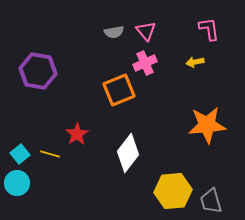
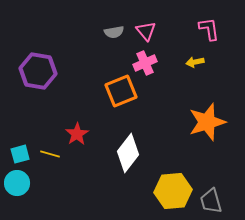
orange square: moved 2 px right, 1 px down
orange star: moved 3 px up; rotated 12 degrees counterclockwise
cyan square: rotated 24 degrees clockwise
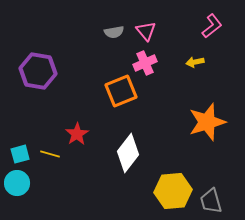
pink L-shape: moved 3 px right, 3 px up; rotated 60 degrees clockwise
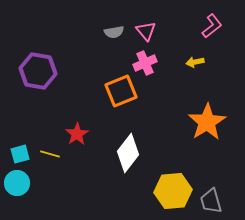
orange star: rotated 15 degrees counterclockwise
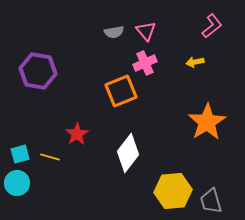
yellow line: moved 3 px down
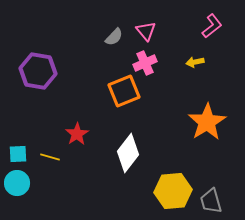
gray semicircle: moved 5 px down; rotated 36 degrees counterclockwise
orange square: moved 3 px right
cyan square: moved 2 px left; rotated 12 degrees clockwise
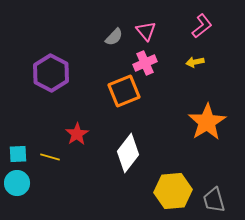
pink L-shape: moved 10 px left
purple hexagon: moved 13 px right, 2 px down; rotated 18 degrees clockwise
gray trapezoid: moved 3 px right, 1 px up
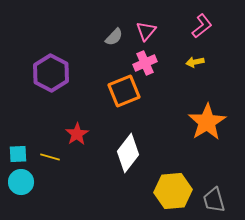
pink triangle: rotated 20 degrees clockwise
cyan circle: moved 4 px right, 1 px up
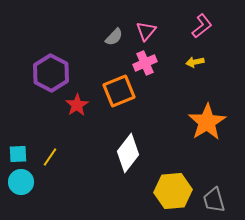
orange square: moved 5 px left
red star: moved 29 px up
yellow line: rotated 72 degrees counterclockwise
